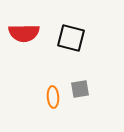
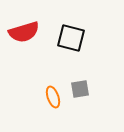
red semicircle: moved 1 px up; rotated 16 degrees counterclockwise
orange ellipse: rotated 15 degrees counterclockwise
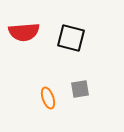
red semicircle: rotated 12 degrees clockwise
orange ellipse: moved 5 px left, 1 px down
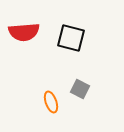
gray square: rotated 36 degrees clockwise
orange ellipse: moved 3 px right, 4 px down
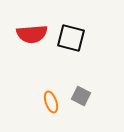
red semicircle: moved 8 px right, 2 px down
gray square: moved 1 px right, 7 px down
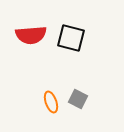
red semicircle: moved 1 px left, 1 px down
gray square: moved 3 px left, 3 px down
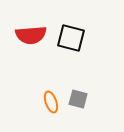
gray square: rotated 12 degrees counterclockwise
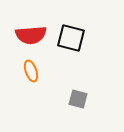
orange ellipse: moved 20 px left, 31 px up
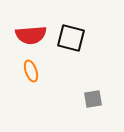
gray square: moved 15 px right; rotated 24 degrees counterclockwise
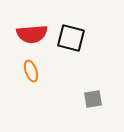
red semicircle: moved 1 px right, 1 px up
